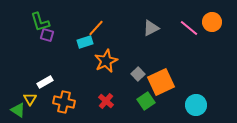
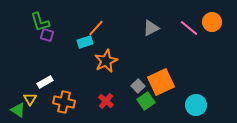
gray square: moved 12 px down
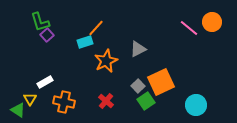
gray triangle: moved 13 px left, 21 px down
purple square: rotated 32 degrees clockwise
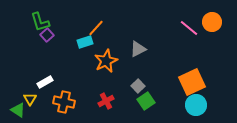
orange square: moved 31 px right
red cross: rotated 21 degrees clockwise
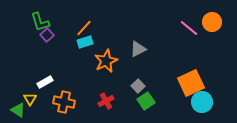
orange line: moved 12 px left
orange square: moved 1 px left, 1 px down
cyan circle: moved 6 px right, 3 px up
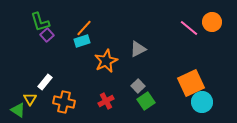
cyan rectangle: moved 3 px left, 1 px up
white rectangle: rotated 21 degrees counterclockwise
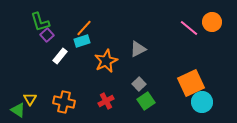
white rectangle: moved 15 px right, 26 px up
gray square: moved 1 px right, 2 px up
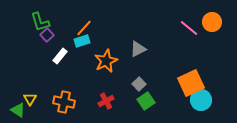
cyan circle: moved 1 px left, 2 px up
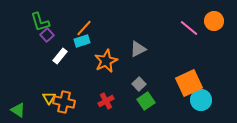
orange circle: moved 2 px right, 1 px up
orange square: moved 2 px left
yellow triangle: moved 19 px right, 1 px up
